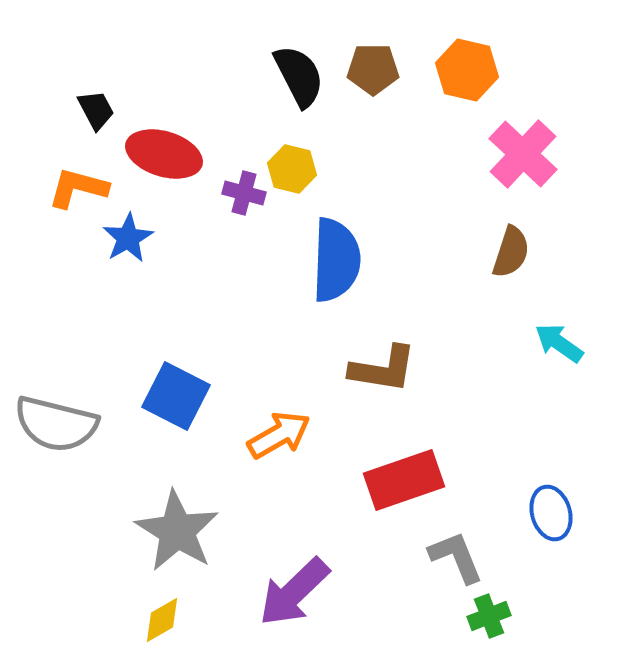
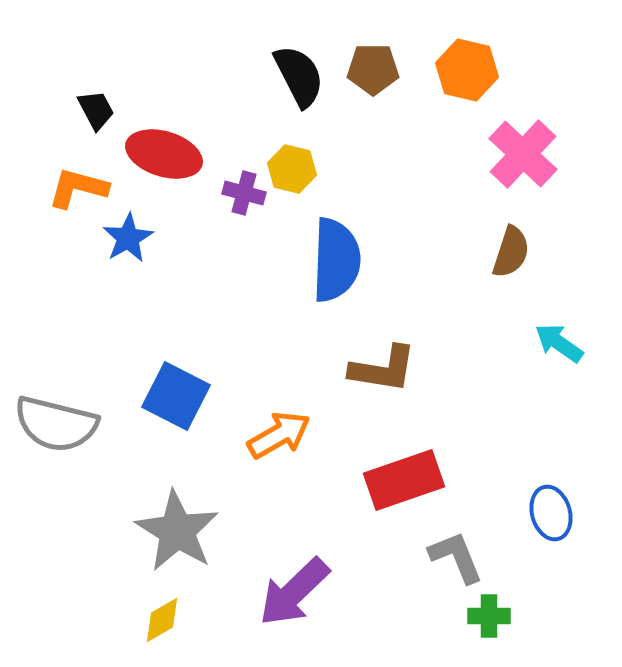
green cross: rotated 21 degrees clockwise
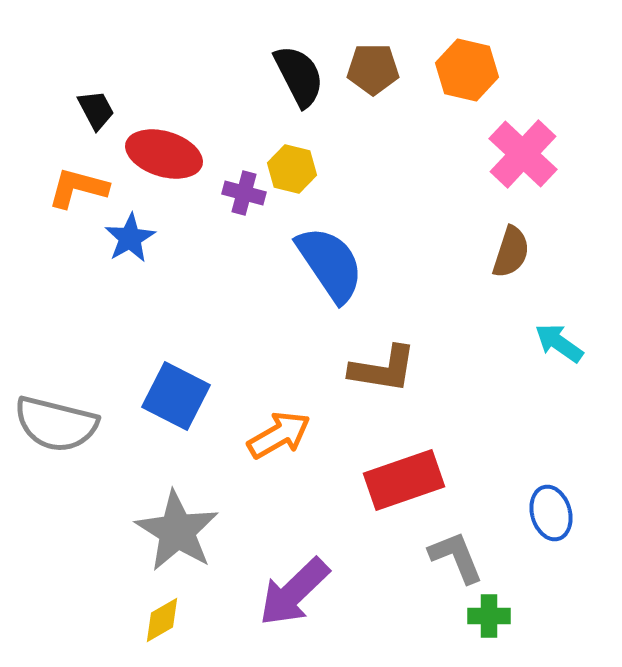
blue star: moved 2 px right
blue semicircle: moved 6 px left, 4 px down; rotated 36 degrees counterclockwise
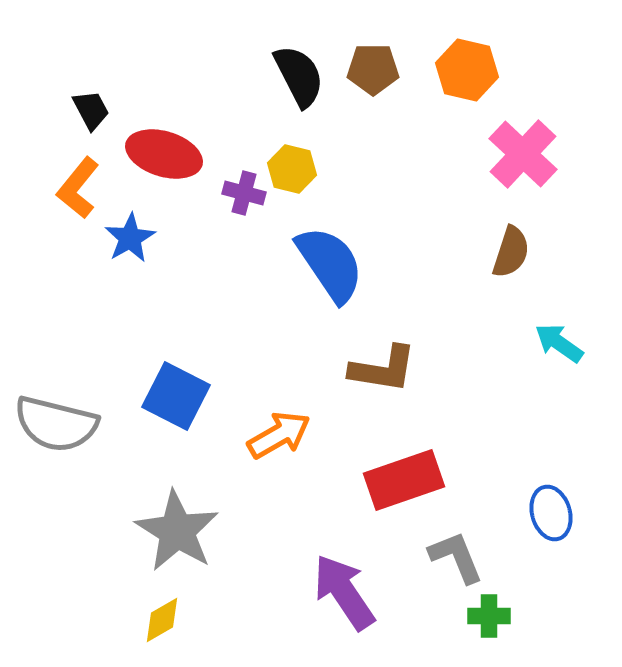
black trapezoid: moved 5 px left
orange L-shape: rotated 66 degrees counterclockwise
purple arrow: moved 50 px right; rotated 100 degrees clockwise
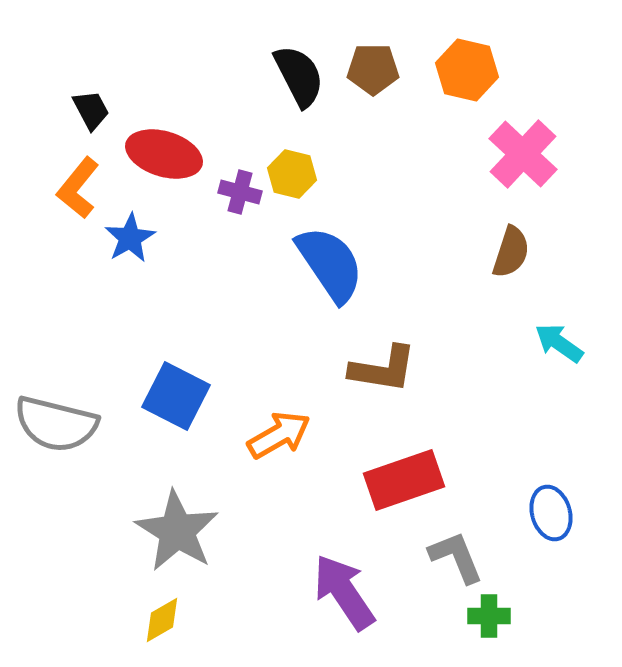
yellow hexagon: moved 5 px down
purple cross: moved 4 px left, 1 px up
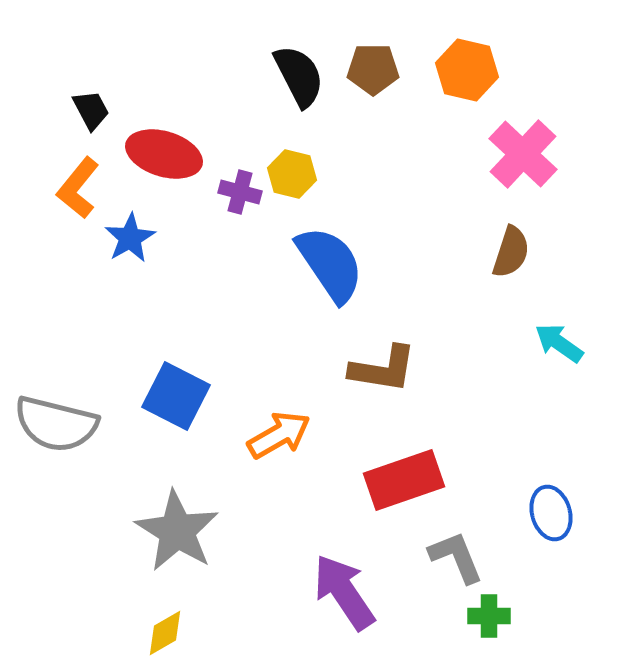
yellow diamond: moved 3 px right, 13 px down
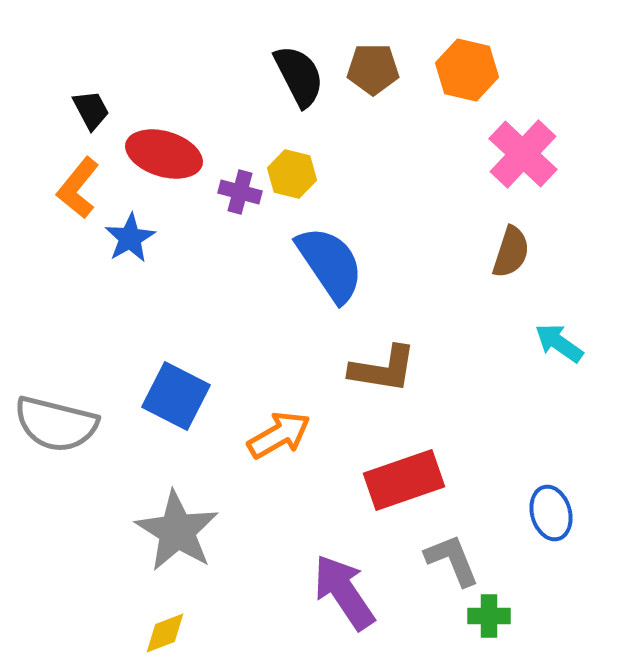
gray L-shape: moved 4 px left, 3 px down
yellow diamond: rotated 9 degrees clockwise
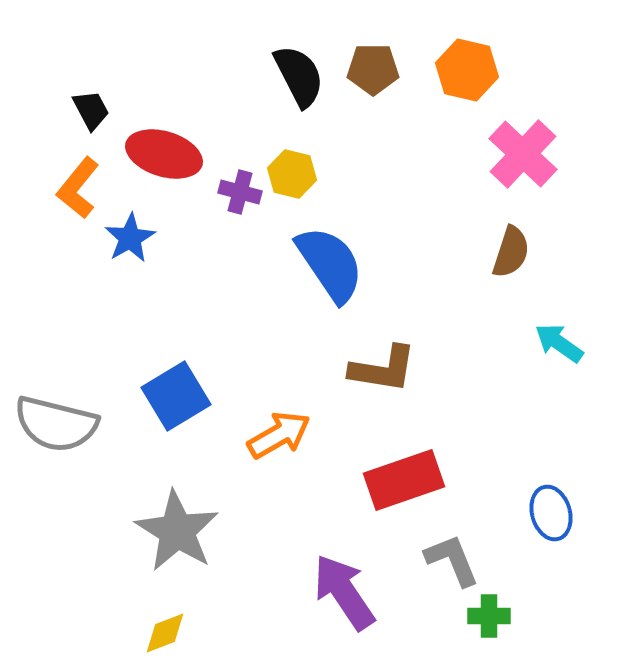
blue square: rotated 32 degrees clockwise
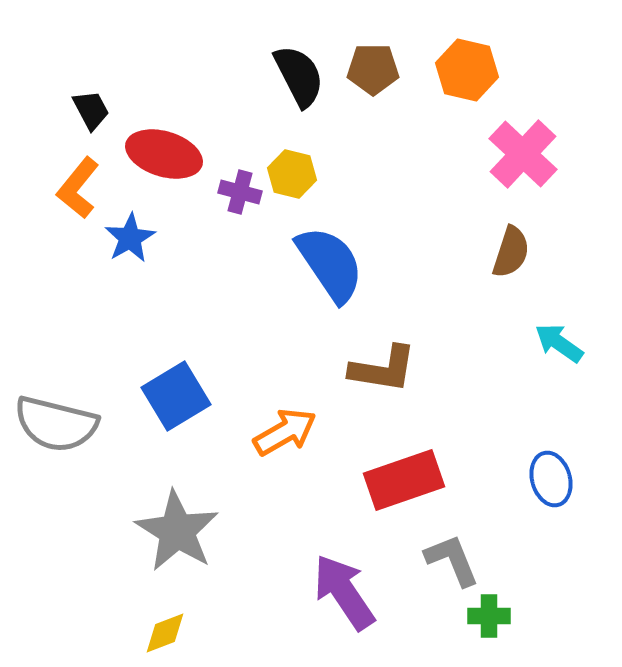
orange arrow: moved 6 px right, 3 px up
blue ellipse: moved 34 px up
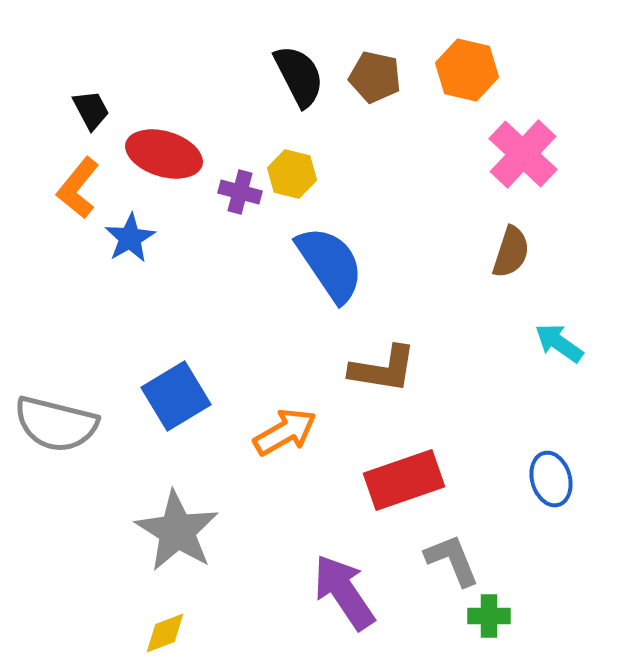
brown pentagon: moved 2 px right, 8 px down; rotated 12 degrees clockwise
